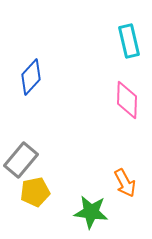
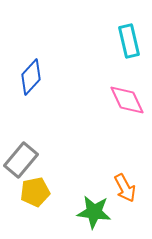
pink diamond: rotated 27 degrees counterclockwise
orange arrow: moved 5 px down
green star: moved 3 px right
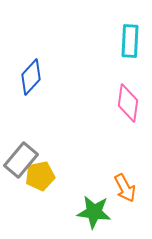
cyan rectangle: moved 1 px right; rotated 16 degrees clockwise
pink diamond: moved 1 px right, 3 px down; rotated 33 degrees clockwise
yellow pentagon: moved 5 px right, 16 px up
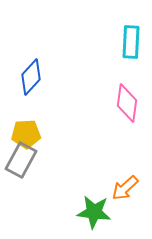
cyan rectangle: moved 1 px right, 1 px down
pink diamond: moved 1 px left
gray rectangle: rotated 12 degrees counterclockwise
yellow pentagon: moved 14 px left, 42 px up; rotated 8 degrees clockwise
orange arrow: rotated 76 degrees clockwise
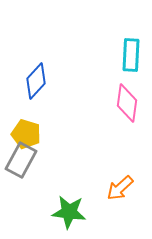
cyan rectangle: moved 13 px down
blue diamond: moved 5 px right, 4 px down
yellow pentagon: rotated 20 degrees clockwise
orange arrow: moved 5 px left
green star: moved 25 px left
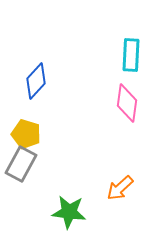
gray rectangle: moved 4 px down
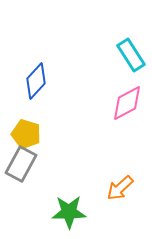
cyan rectangle: rotated 36 degrees counterclockwise
pink diamond: rotated 54 degrees clockwise
green star: rotated 8 degrees counterclockwise
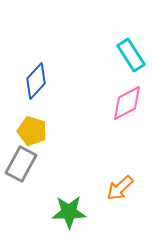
yellow pentagon: moved 6 px right, 3 px up
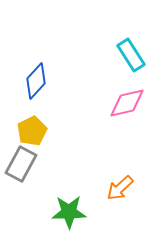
pink diamond: rotated 15 degrees clockwise
yellow pentagon: rotated 28 degrees clockwise
